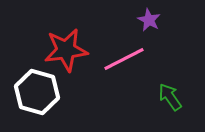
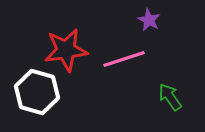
pink line: rotated 9 degrees clockwise
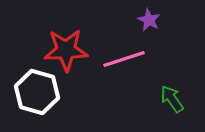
red star: rotated 6 degrees clockwise
green arrow: moved 2 px right, 2 px down
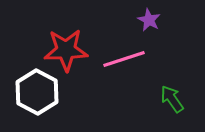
white hexagon: rotated 12 degrees clockwise
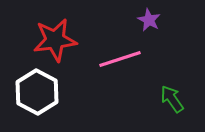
red star: moved 11 px left, 10 px up; rotated 6 degrees counterclockwise
pink line: moved 4 px left
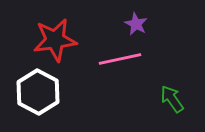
purple star: moved 13 px left, 4 px down
pink line: rotated 6 degrees clockwise
white hexagon: moved 1 px right
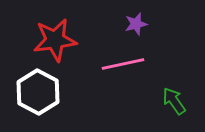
purple star: rotated 30 degrees clockwise
pink line: moved 3 px right, 5 px down
green arrow: moved 2 px right, 2 px down
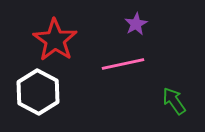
purple star: rotated 15 degrees counterclockwise
red star: rotated 30 degrees counterclockwise
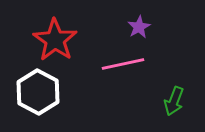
purple star: moved 3 px right, 3 px down
green arrow: rotated 124 degrees counterclockwise
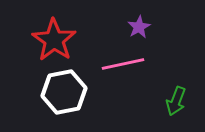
red star: moved 1 px left
white hexagon: moved 26 px right; rotated 21 degrees clockwise
green arrow: moved 2 px right
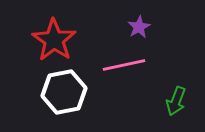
pink line: moved 1 px right, 1 px down
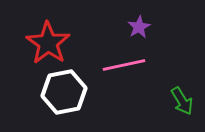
red star: moved 6 px left, 3 px down
green arrow: moved 6 px right; rotated 52 degrees counterclockwise
